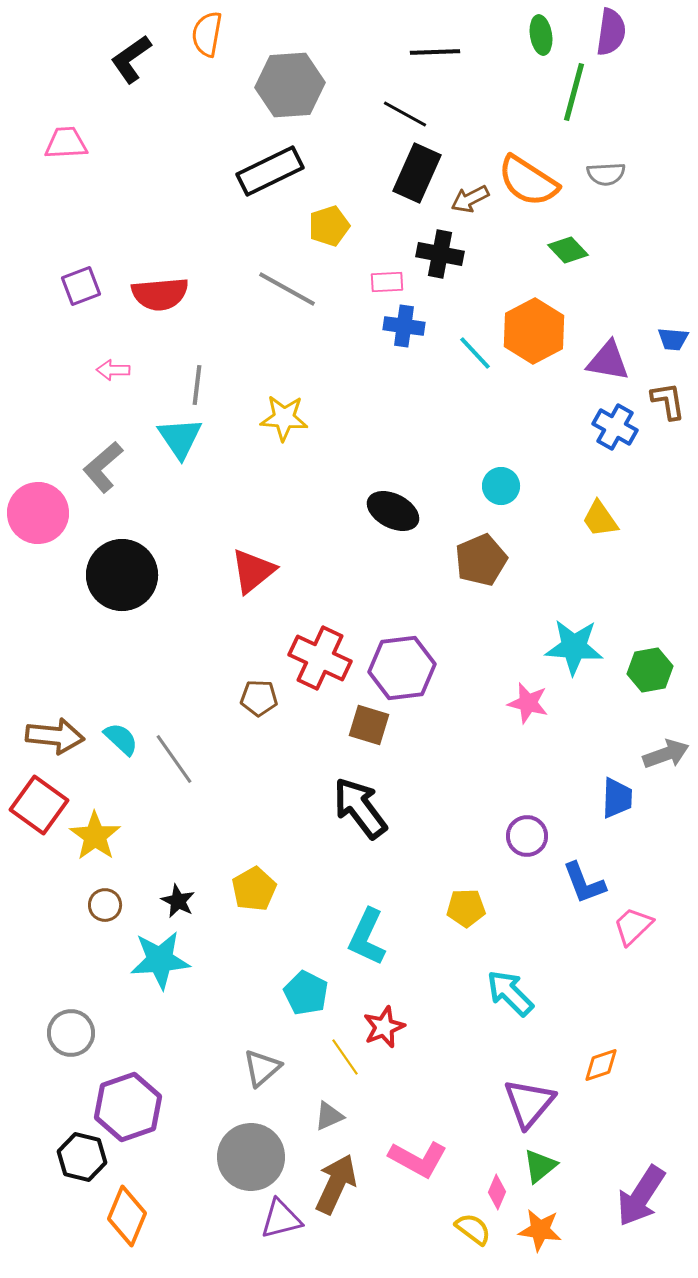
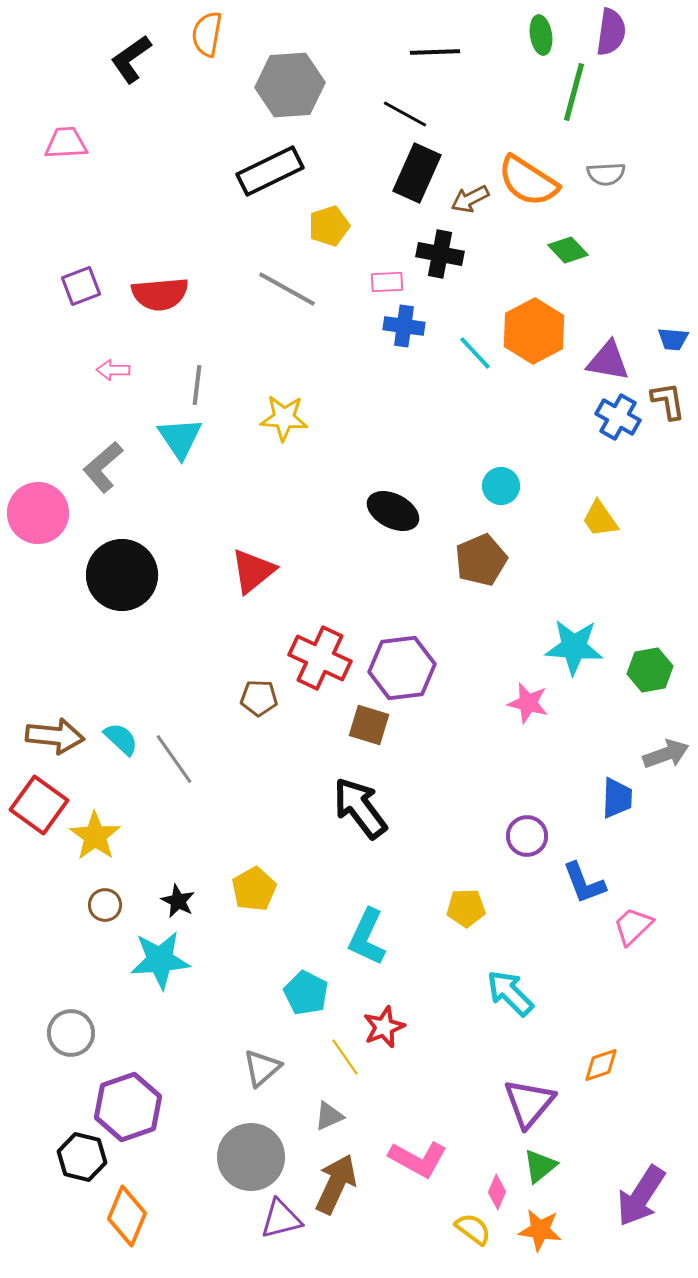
blue cross at (615, 427): moved 3 px right, 10 px up
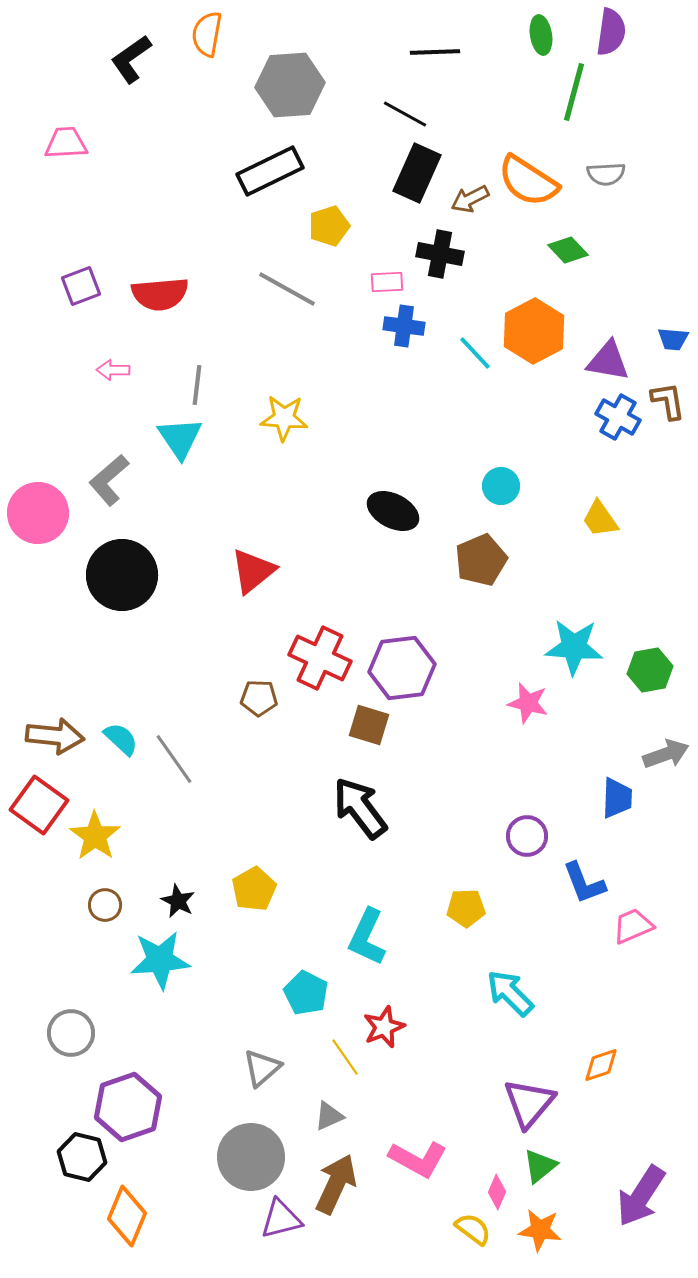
gray L-shape at (103, 467): moved 6 px right, 13 px down
pink trapezoid at (633, 926): rotated 21 degrees clockwise
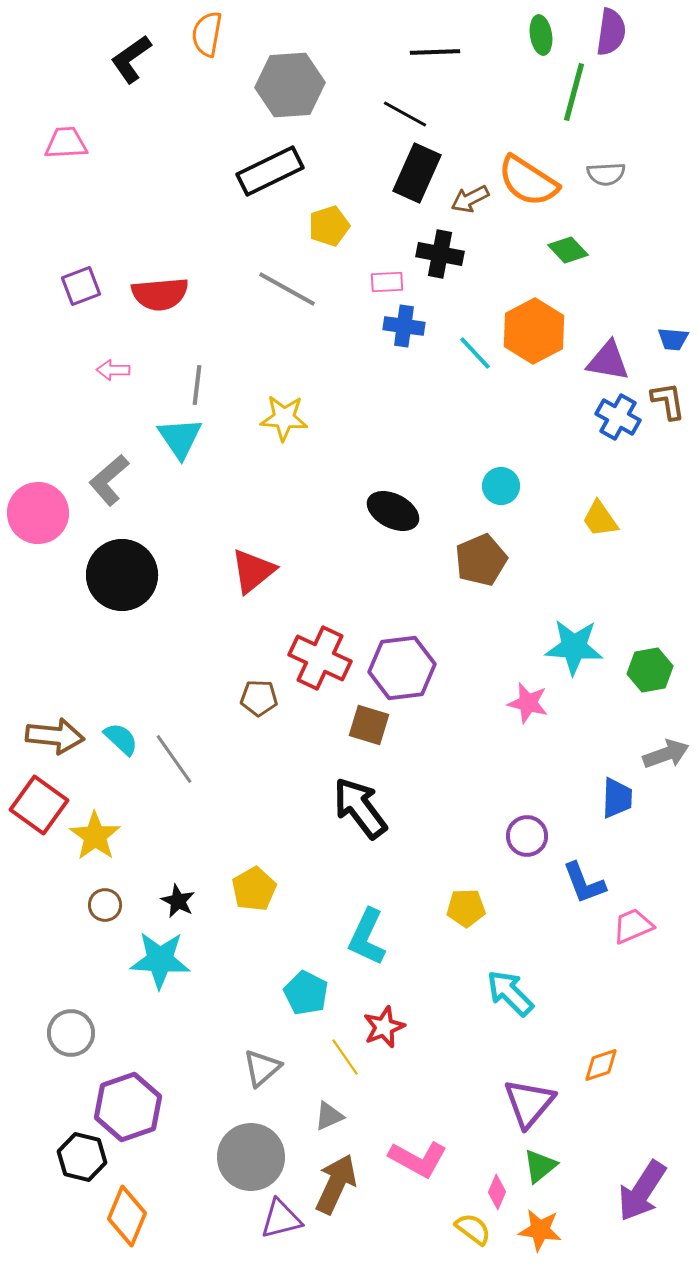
cyan star at (160, 960): rotated 8 degrees clockwise
purple arrow at (641, 1196): moved 1 px right, 5 px up
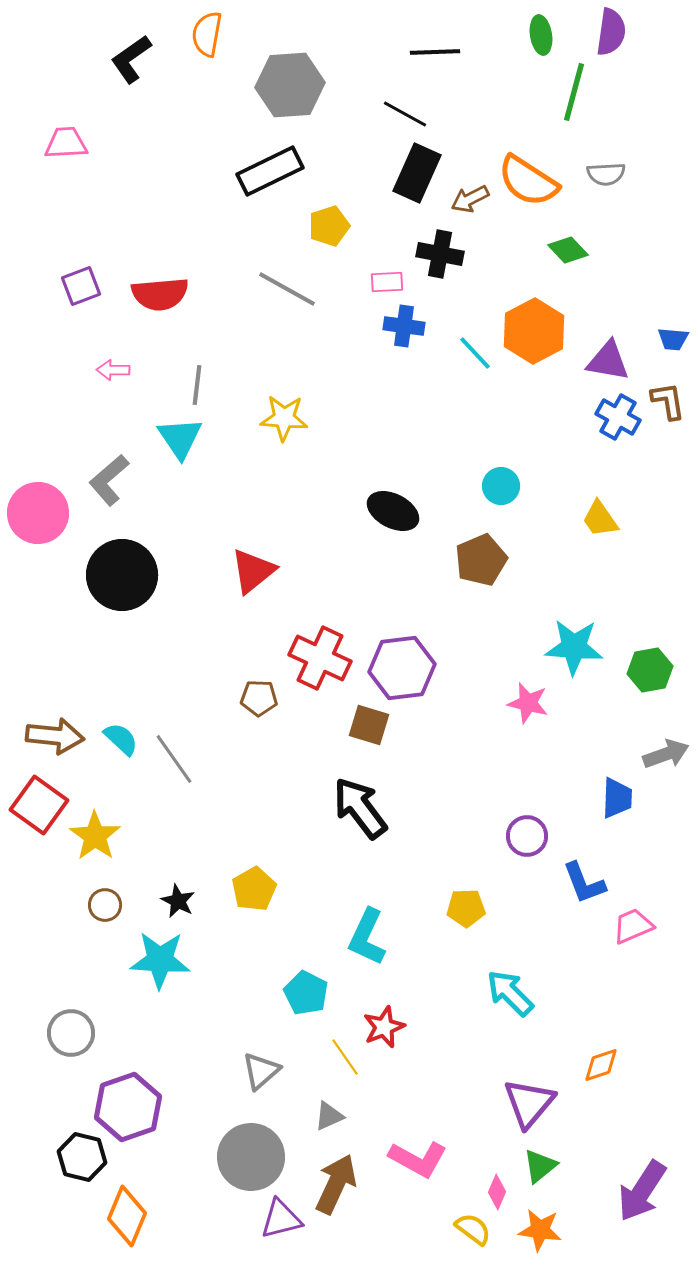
gray triangle at (262, 1068): moved 1 px left, 3 px down
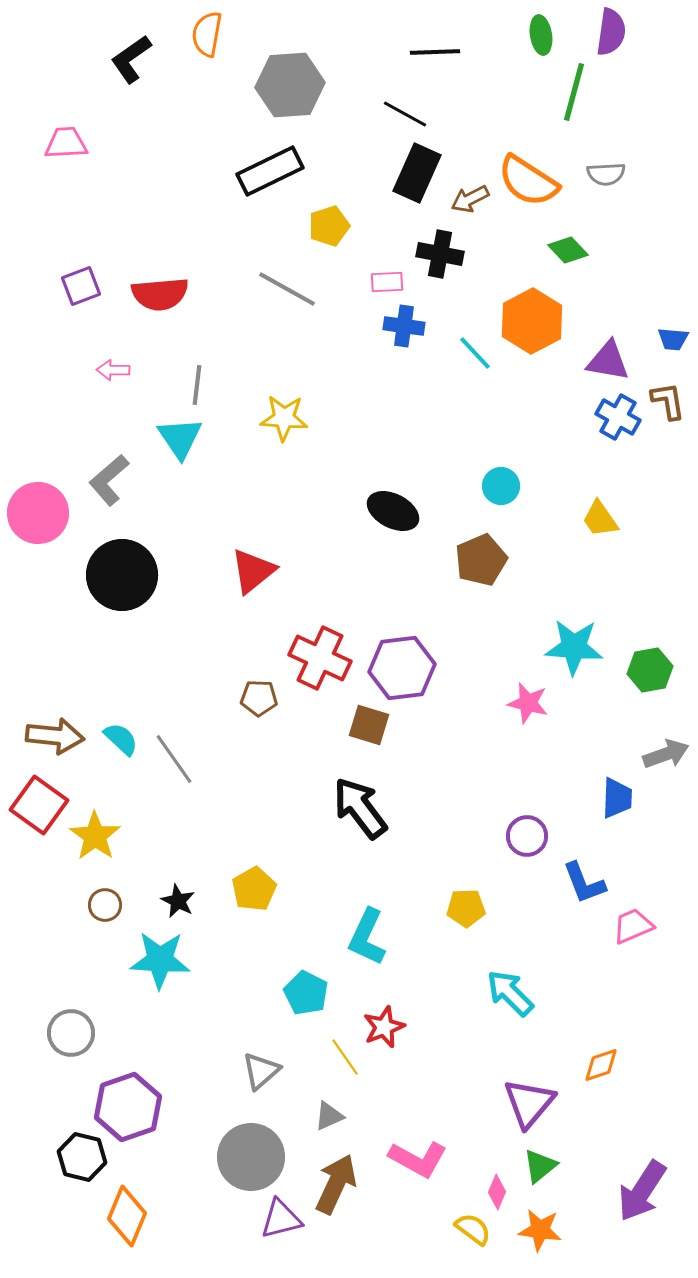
orange hexagon at (534, 331): moved 2 px left, 10 px up
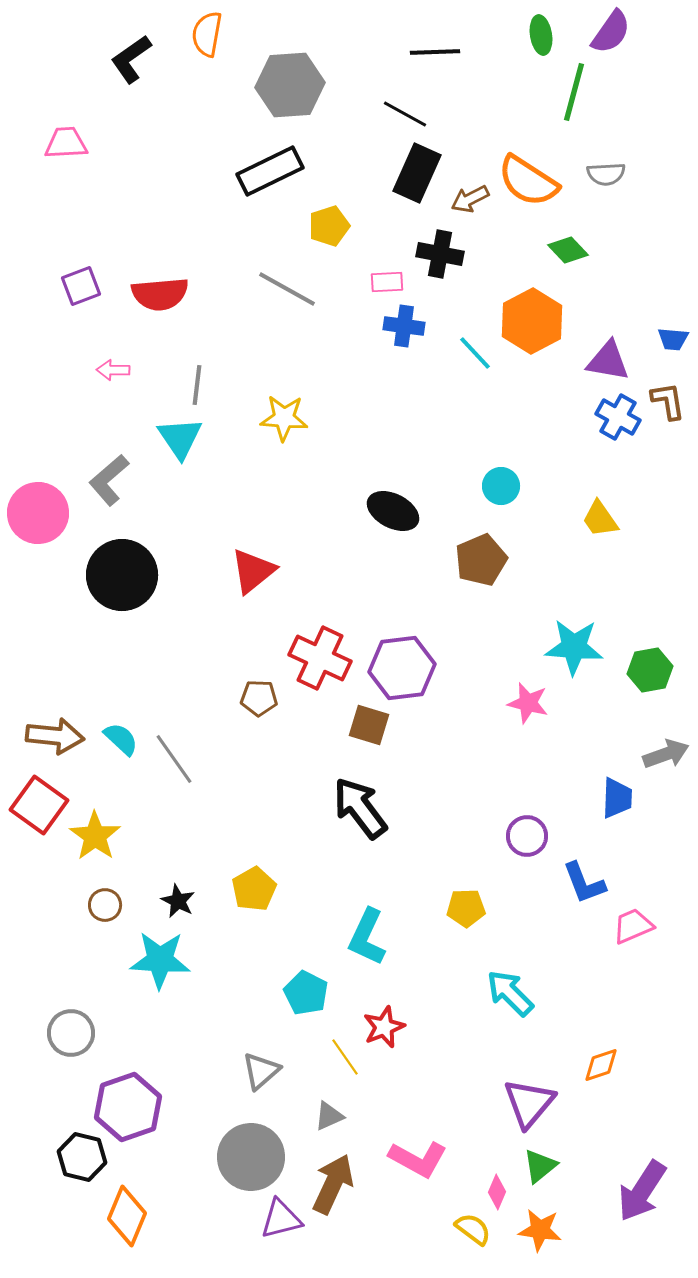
purple semicircle at (611, 32): rotated 27 degrees clockwise
brown arrow at (336, 1184): moved 3 px left
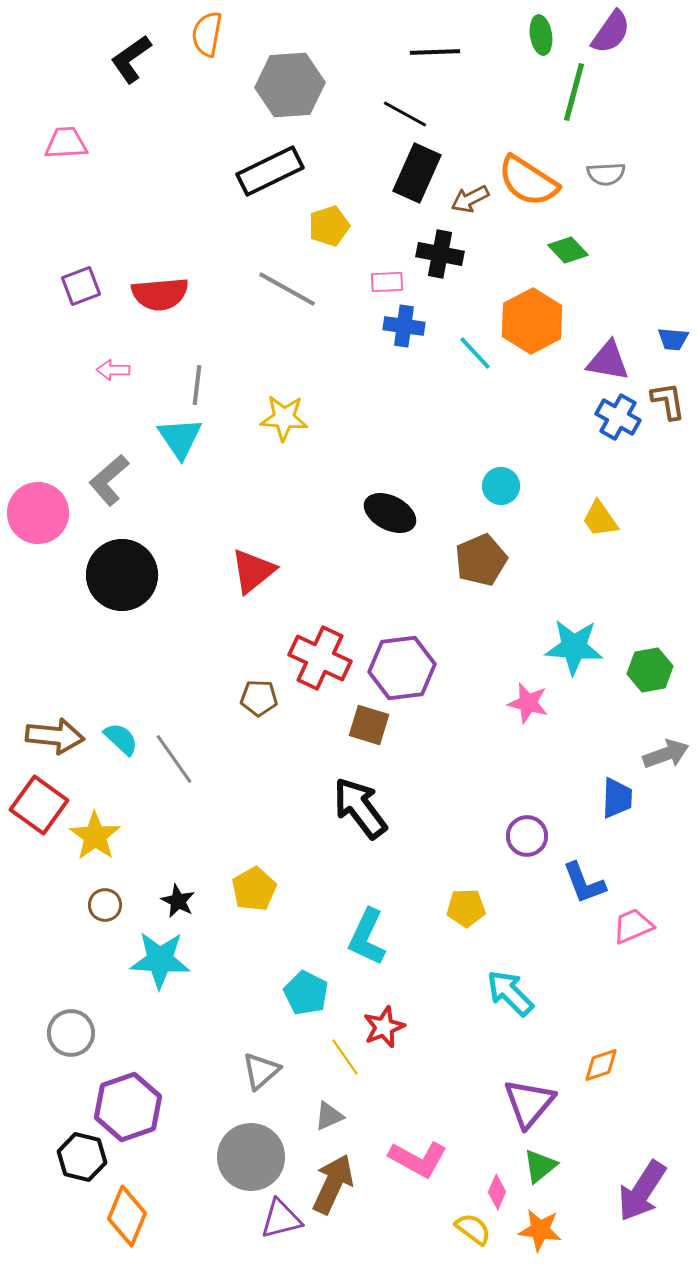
black ellipse at (393, 511): moved 3 px left, 2 px down
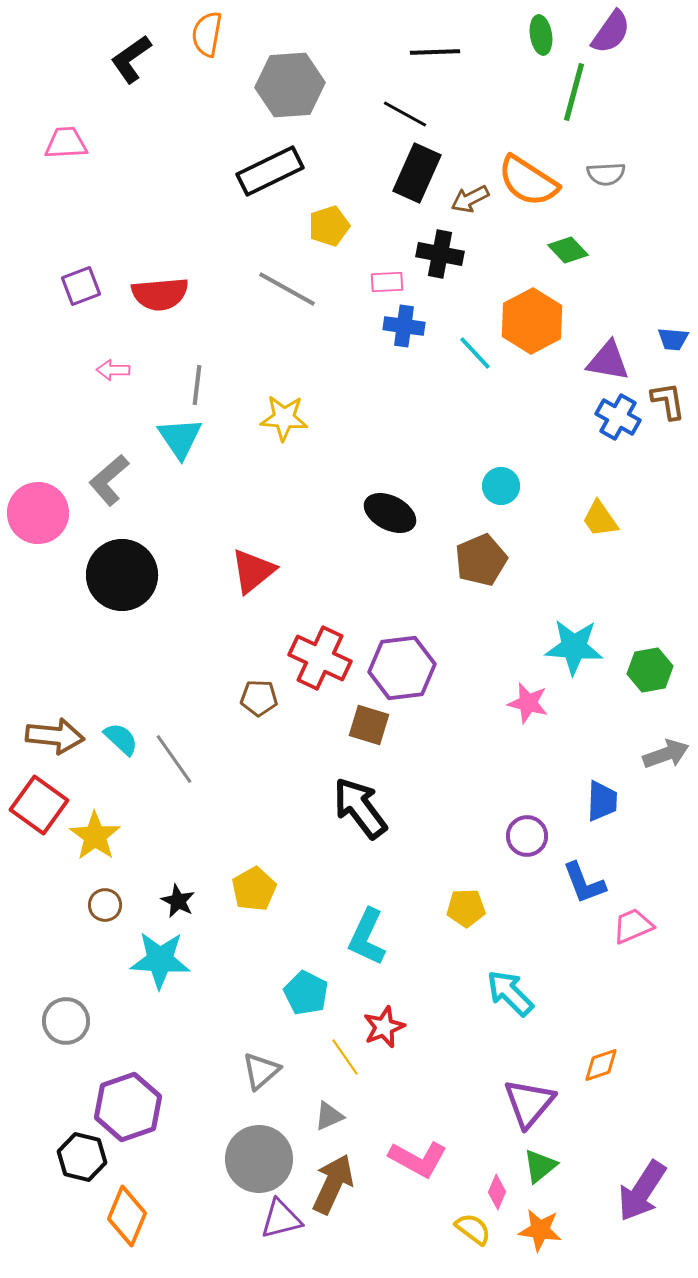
blue trapezoid at (617, 798): moved 15 px left, 3 px down
gray circle at (71, 1033): moved 5 px left, 12 px up
gray circle at (251, 1157): moved 8 px right, 2 px down
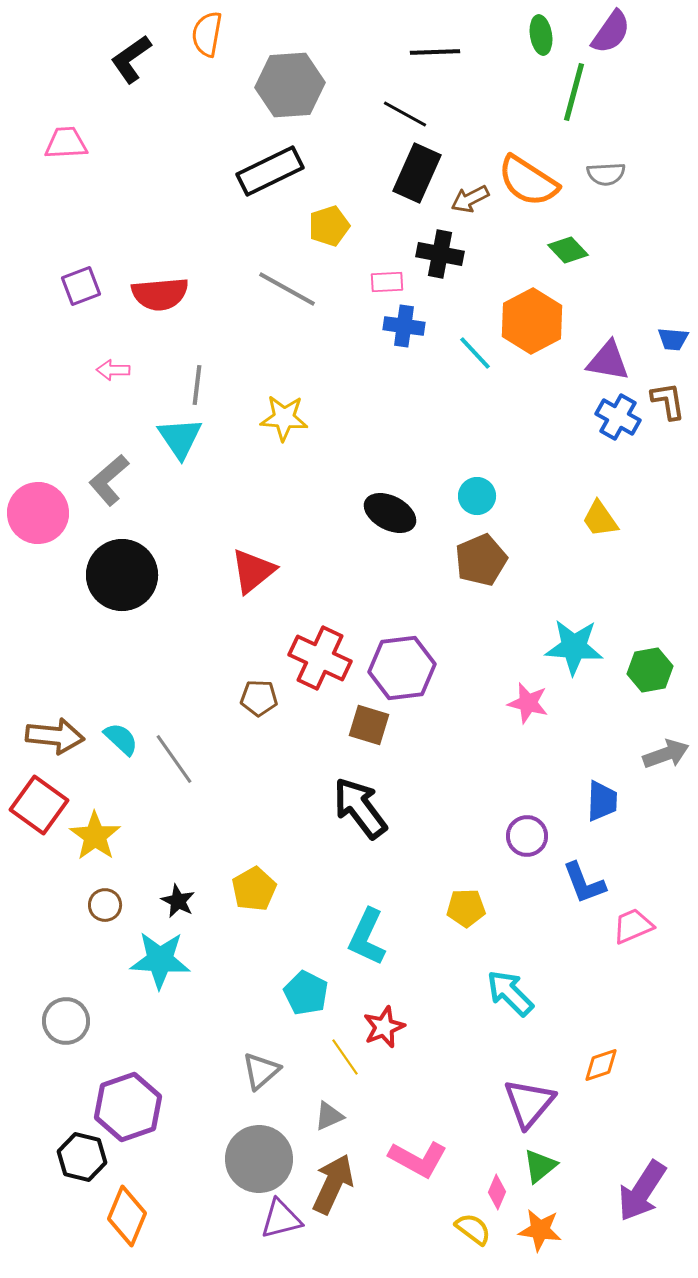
cyan circle at (501, 486): moved 24 px left, 10 px down
